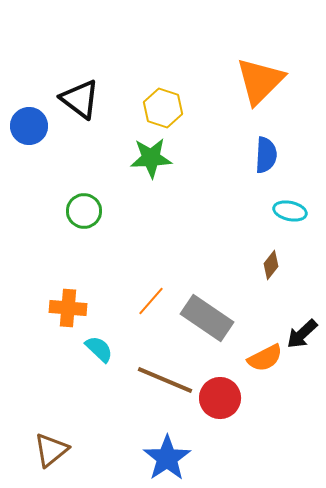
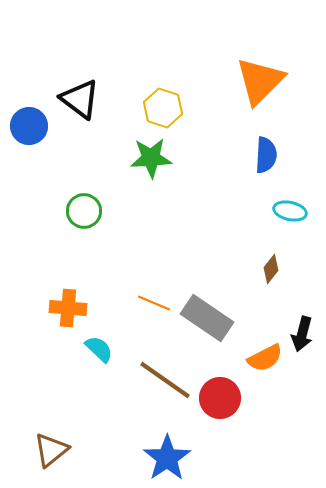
brown diamond: moved 4 px down
orange line: moved 3 px right, 2 px down; rotated 72 degrees clockwise
black arrow: rotated 32 degrees counterclockwise
brown line: rotated 12 degrees clockwise
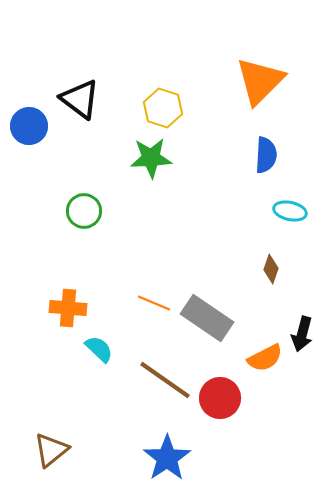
brown diamond: rotated 20 degrees counterclockwise
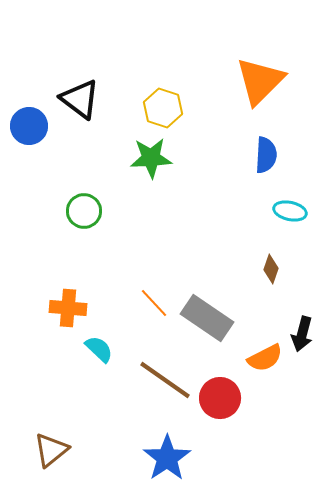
orange line: rotated 24 degrees clockwise
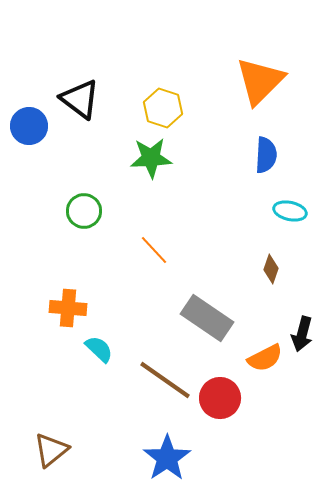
orange line: moved 53 px up
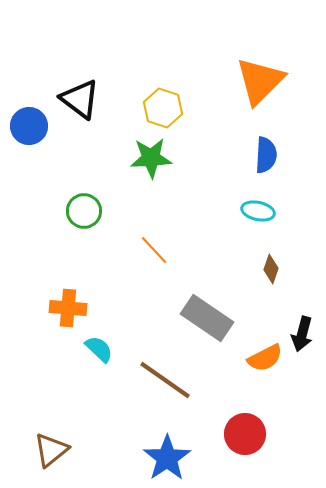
cyan ellipse: moved 32 px left
red circle: moved 25 px right, 36 px down
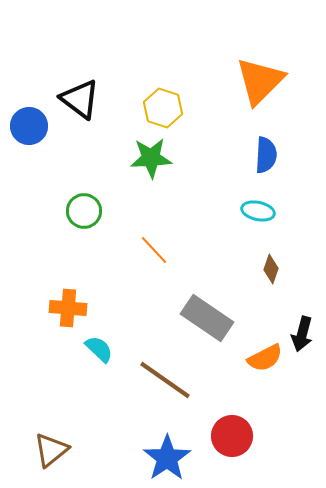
red circle: moved 13 px left, 2 px down
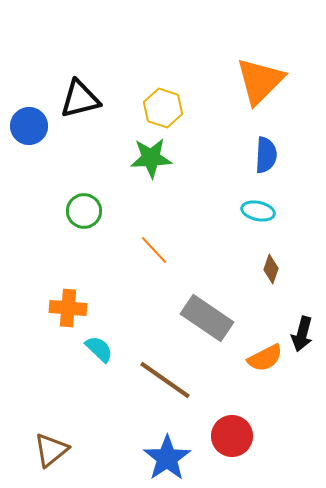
black triangle: rotated 51 degrees counterclockwise
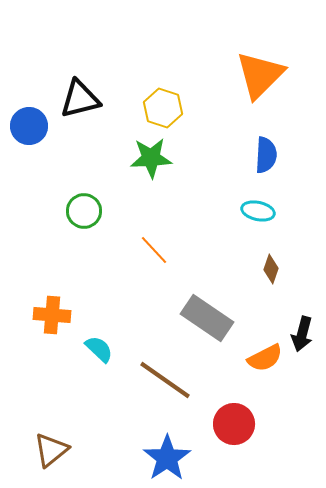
orange triangle: moved 6 px up
orange cross: moved 16 px left, 7 px down
red circle: moved 2 px right, 12 px up
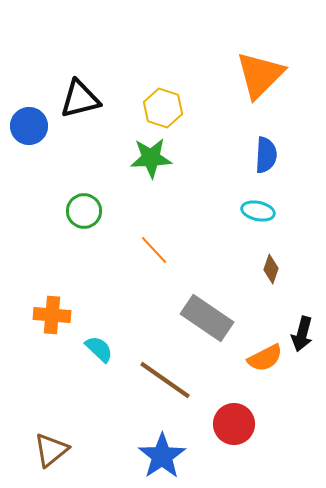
blue star: moved 5 px left, 2 px up
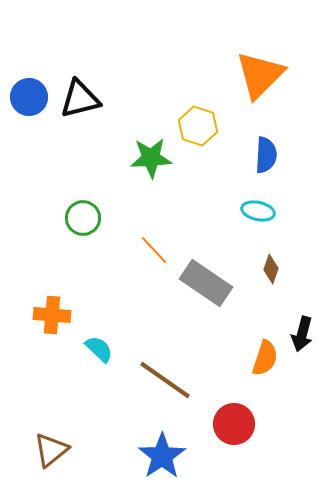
yellow hexagon: moved 35 px right, 18 px down
blue circle: moved 29 px up
green circle: moved 1 px left, 7 px down
gray rectangle: moved 1 px left, 35 px up
orange semicircle: rotated 45 degrees counterclockwise
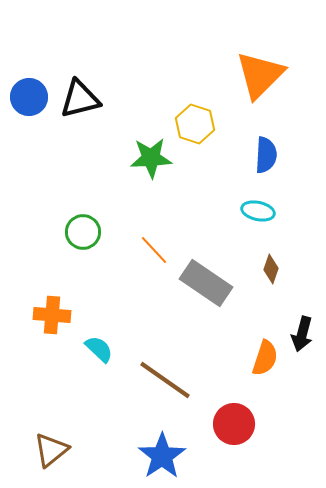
yellow hexagon: moved 3 px left, 2 px up
green circle: moved 14 px down
